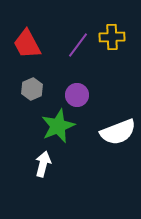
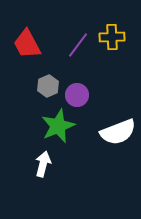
gray hexagon: moved 16 px right, 3 px up
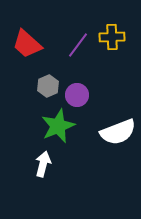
red trapezoid: rotated 20 degrees counterclockwise
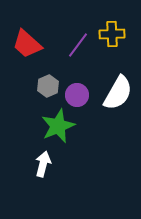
yellow cross: moved 3 px up
white semicircle: moved 39 px up; rotated 39 degrees counterclockwise
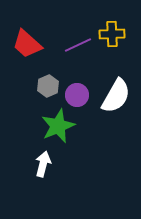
purple line: rotated 28 degrees clockwise
white semicircle: moved 2 px left, 3 px down
